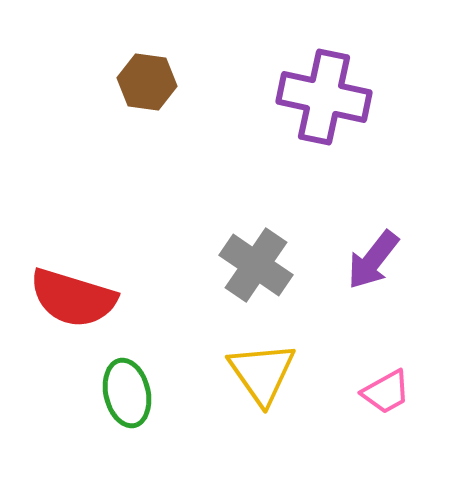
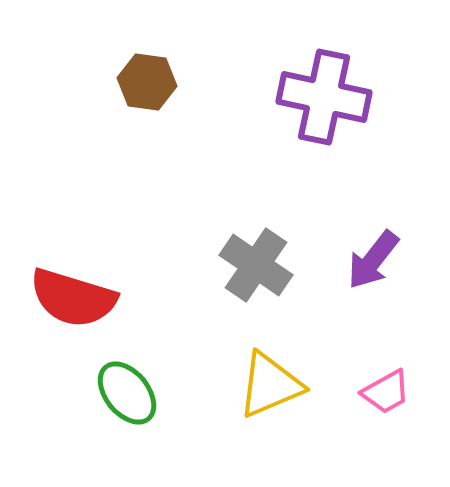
yellow triangle: moved 8 px right, 12 px down; rotated 42 degrees clockwise
green ellipse: rotated 26 degrees counterclockwise
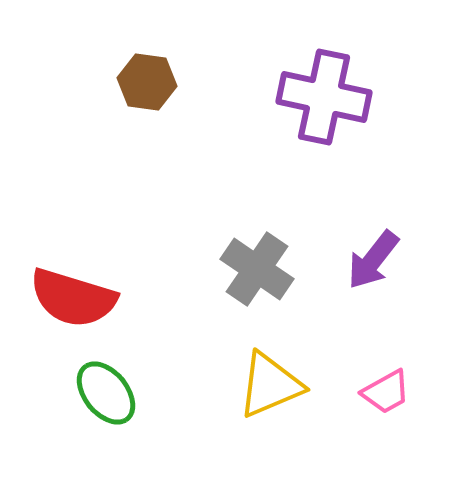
gray cross: moved 1 px right, 4 px down
green ellipse: moved 21 px left
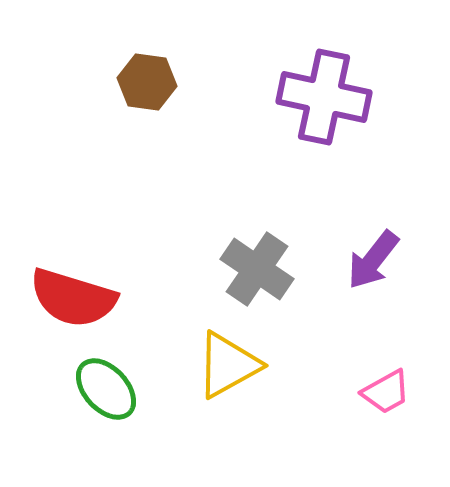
yellow triangle: moved 42 px left, 20 px up; rotated 6 degrees counterclockwise
green ellipse: moved 4 px up; rotated 4 degrees counterclockwise
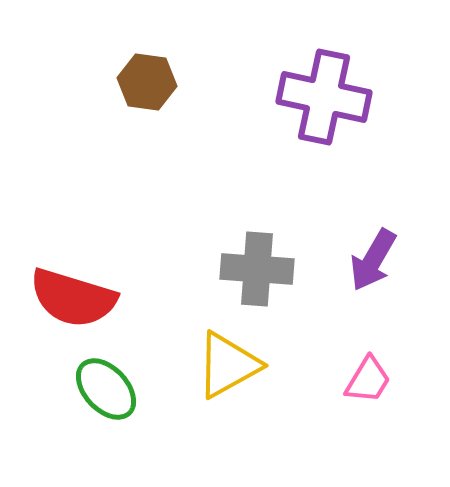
purple arrow: rotated 8 degrees counterclockwise
gray cross: rotated 30 degrees counterclockwise
pink trapezoid: moved 18 px left, 12 px up; rotated 30 degrees counterclockwise
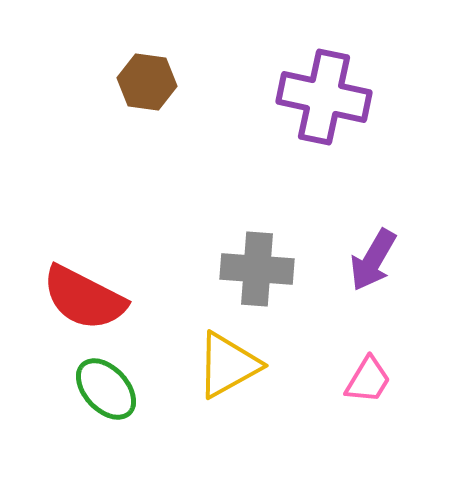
red semicircle: moved 11 px right; rotated 10 degrees clockwise
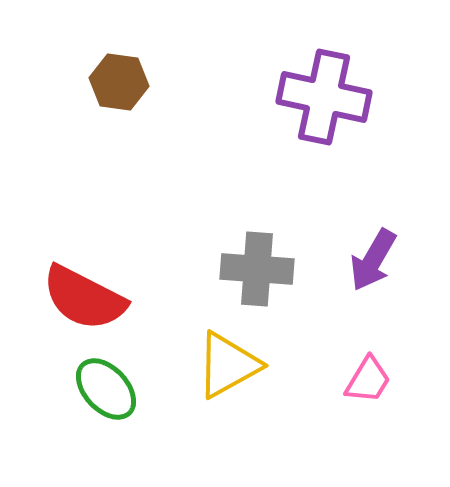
brown hexagon: moved 28 px left
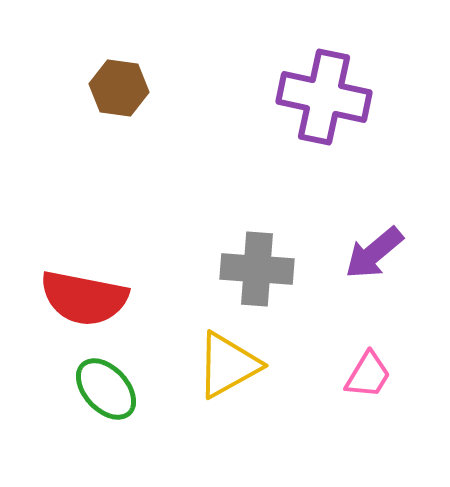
brown hexagon: moved 6 px down
purple arrow: moved 1 px right, 7 px up; rotated 20 degrees clockwise
red semicircle: rotated 16 degrees counterclockwise
pink trapezoid: moved 5 px up
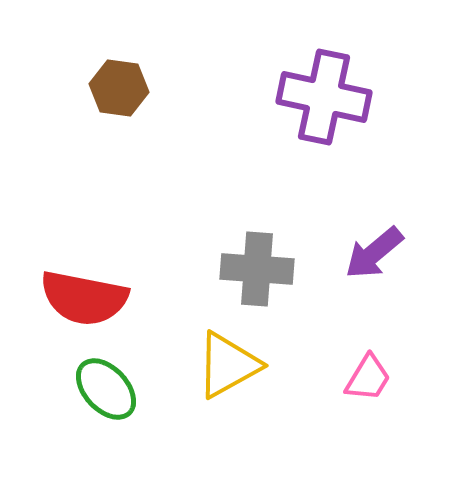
pink trapezoid: moved 3 px down
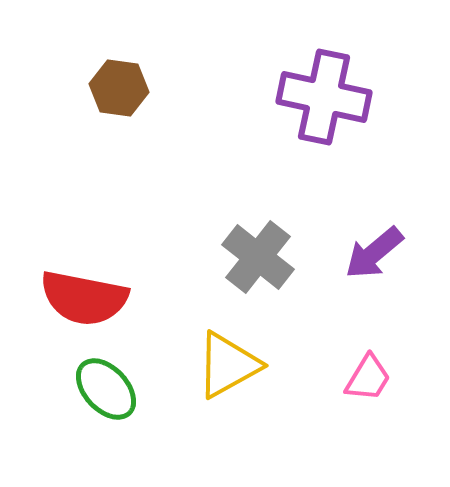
gray cross: moved 1 px right, 12 px up; rotated 34 degrees clockwise
